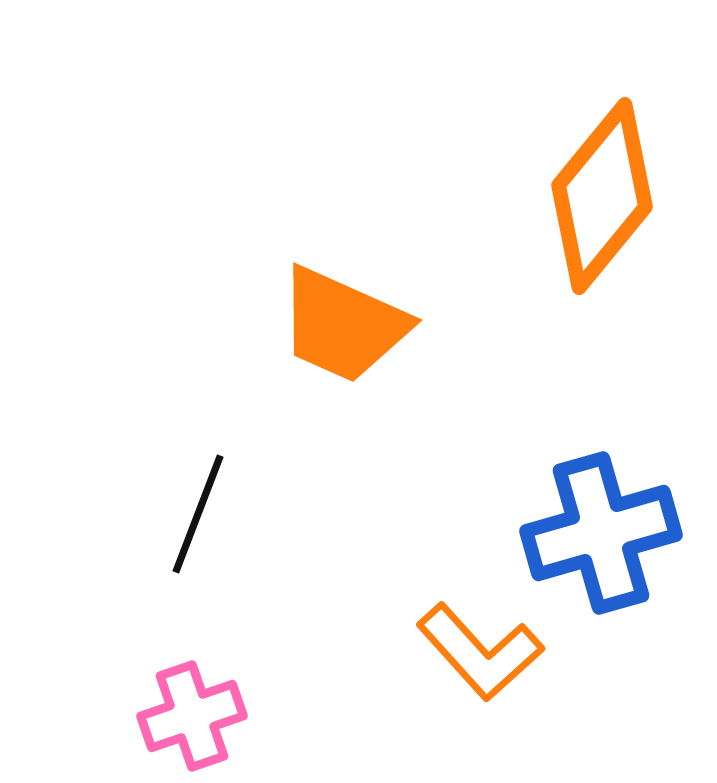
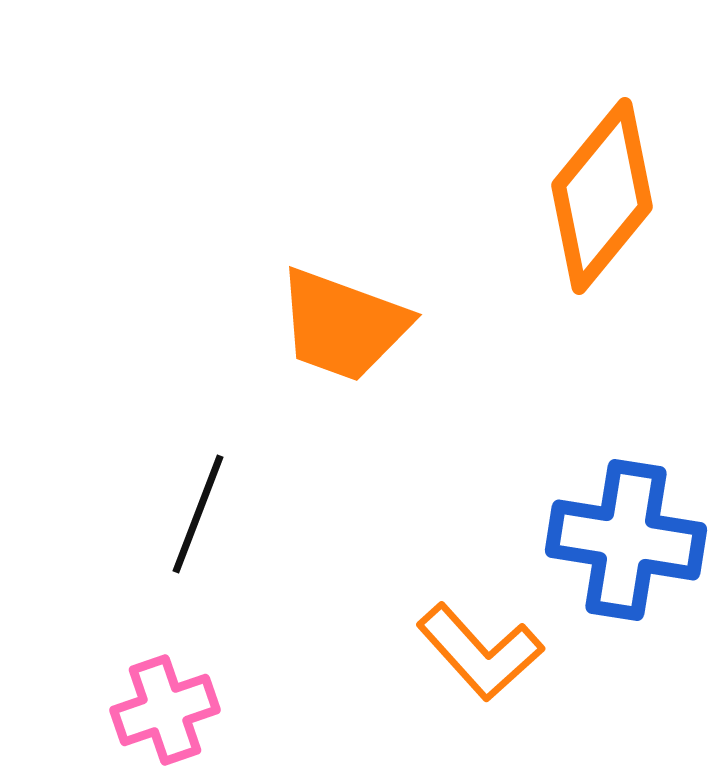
orange trapezoid: rotated 4 degrees counterclockwise
blue cross: moved 25 px right, 7 px down; rotated 25 degrees clockwise
pink cross: moved 27 px left, 6 px up
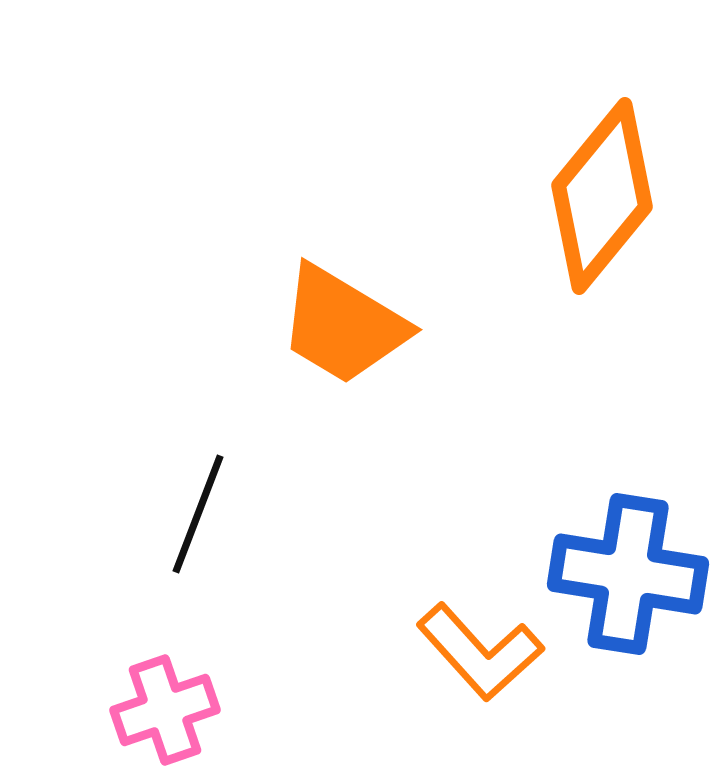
orange trapezoid: rotated 11 degrees clockwise
blue cross: moved 2 px right, 34 px down
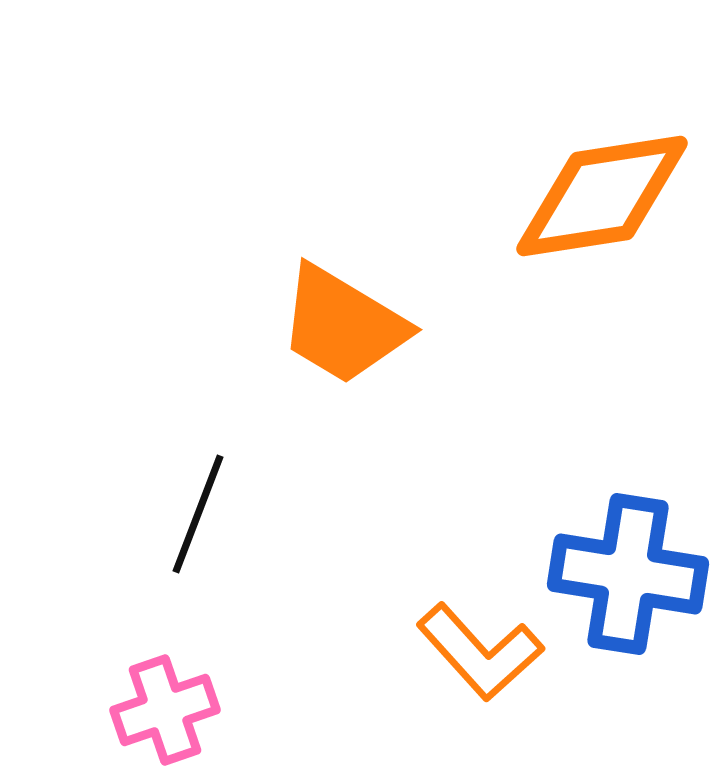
orange diamond: rotated 42 degrees clockwise
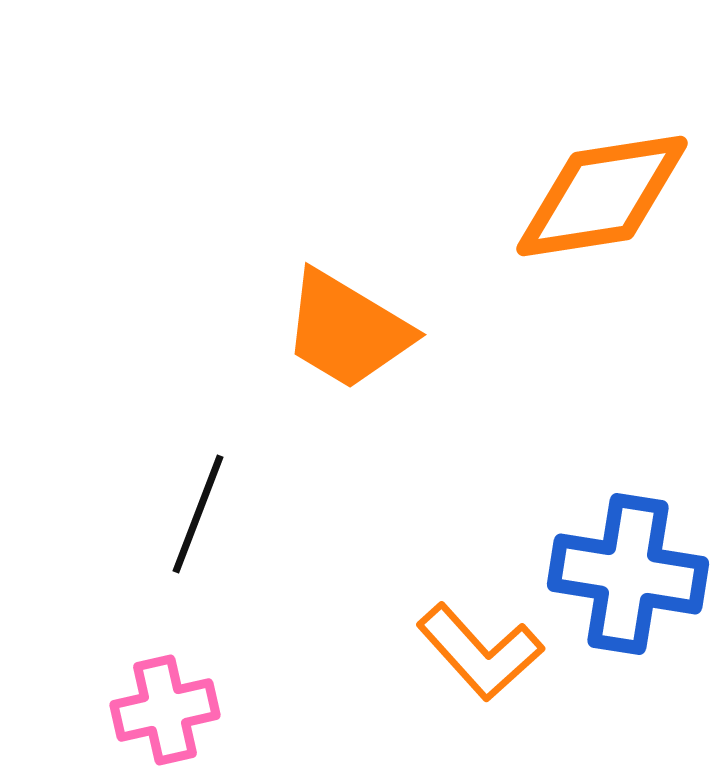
orange trapezoid: moved 4 px right, 5 px down
pink cross: rotated 6 degrees clockwise
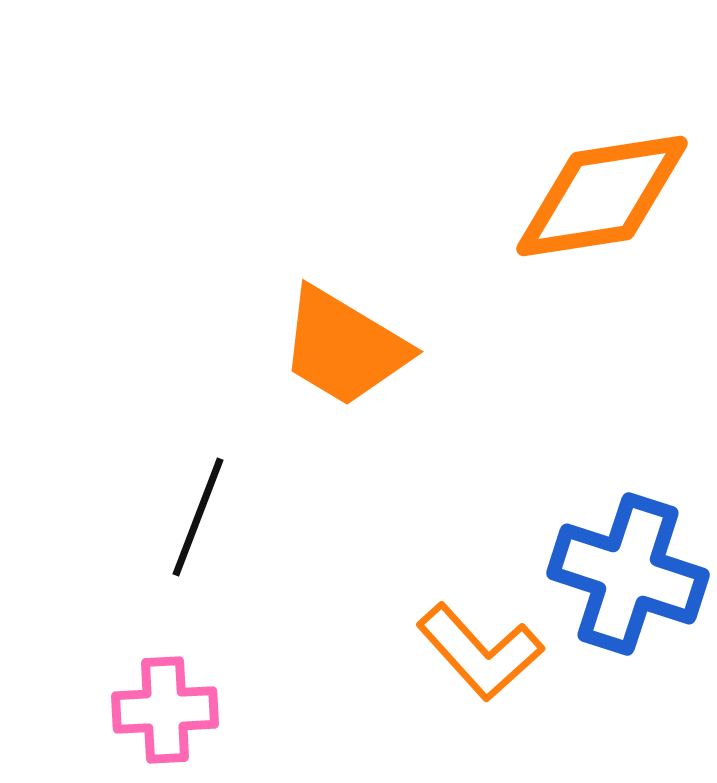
orange trapezoid: moved 3 px left, 17 px down
black line: moved 3 px down
blue cross: rotated 9 degrees clockwise
pink cross: rotated 10 degrees clockwise
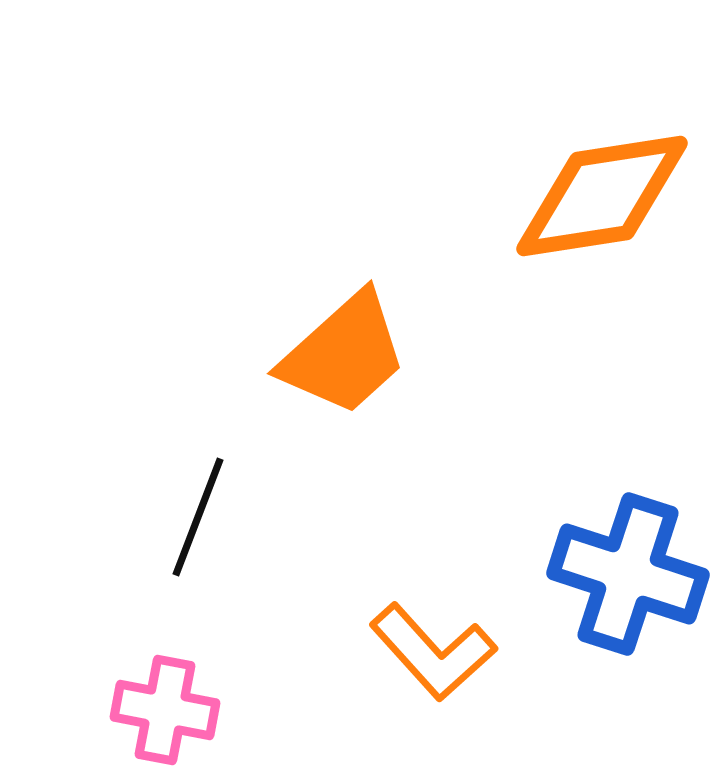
orange trapezoid: moved 7 px down; rotated 73 degrees counterclockwise
orange L-shape: moved 47 px left
pink cross: rotated 14 degrees clockwise
